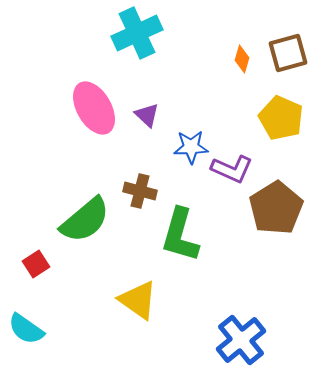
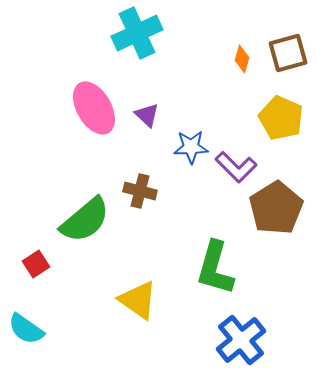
purple L-shape: moved 4 px right, 2 px up; rotated 21 degrees clockwise
green L-shape: moved 35 px right, 33 px down
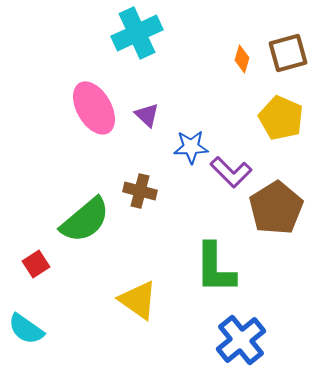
purple L-shape: moved 5 px left, 5 px down
green L-shape: rotated 16 degrees counterclockwise
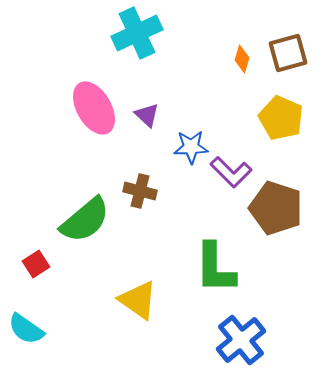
brown pentagon: rotated 22 degrees counterclockwise
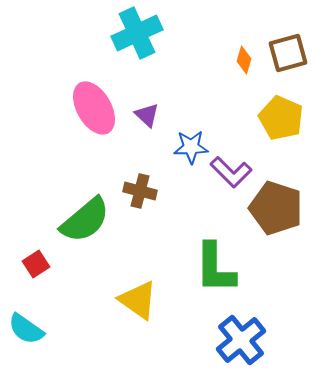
orange diamond: moved 2 px right, 1 px down
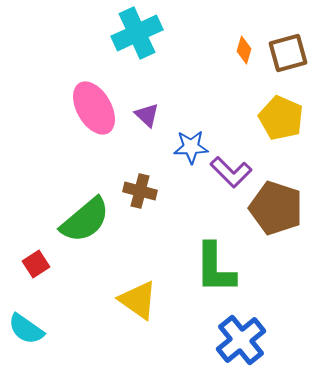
orange diamond: moved 10 px up
